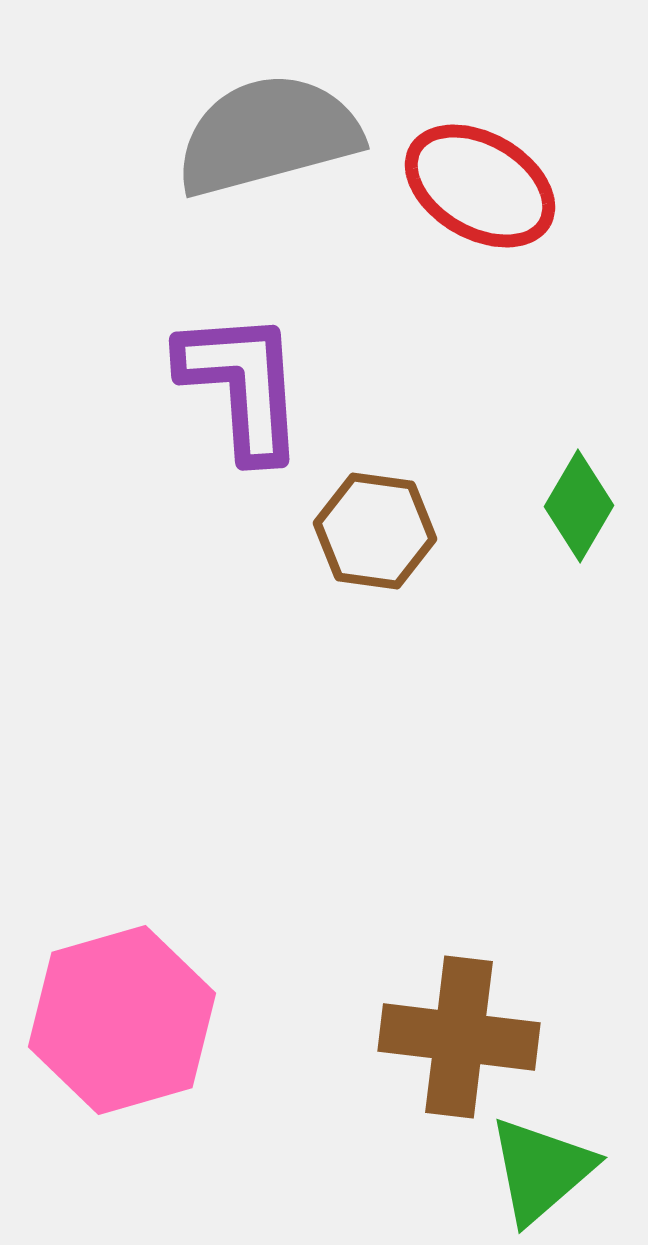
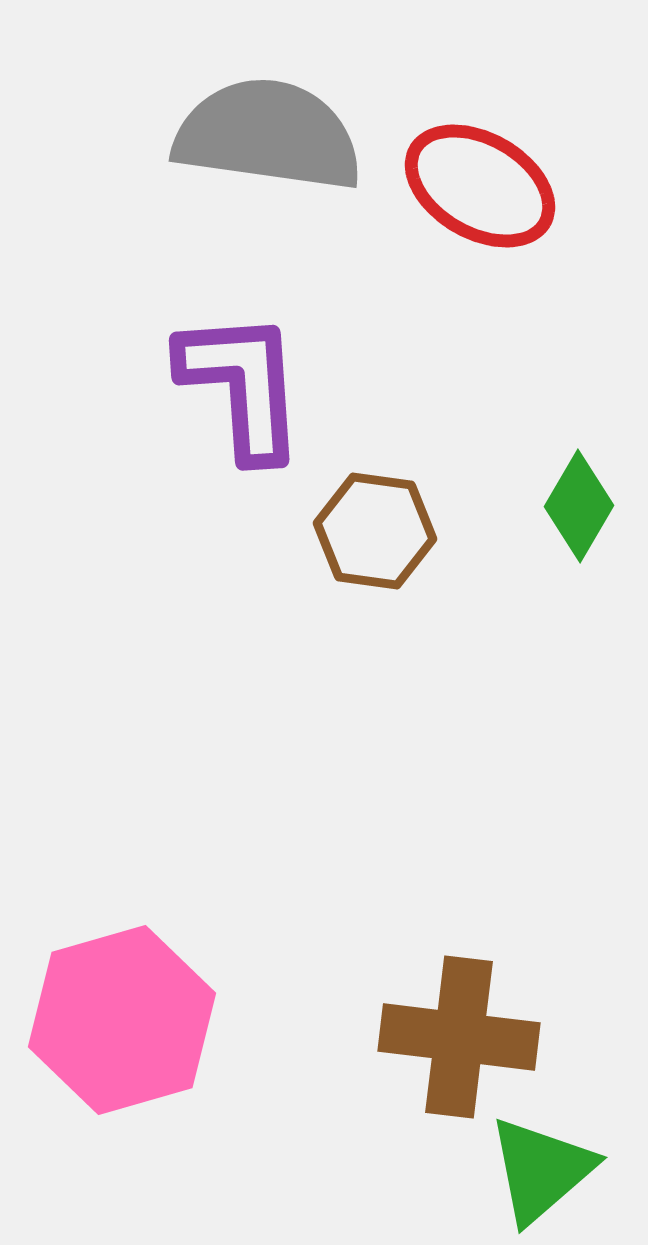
gray semicircle: rotated 23 degrees clockwise
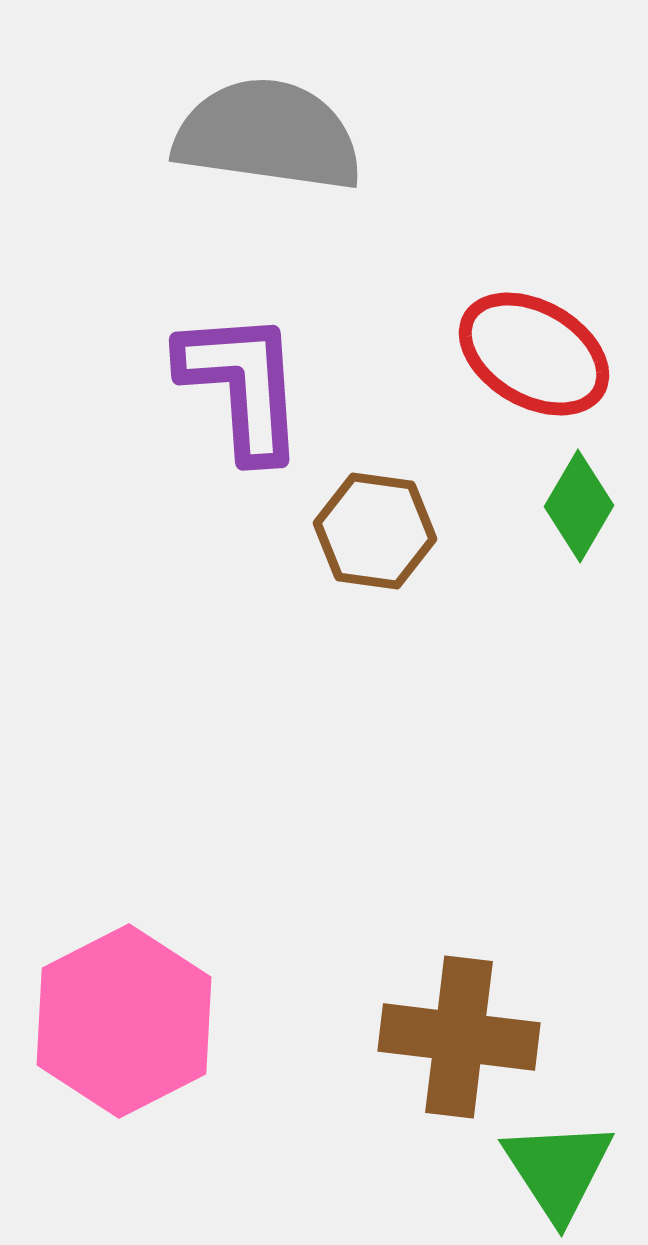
red ellipse: moved 54 px right, 168 px down
pink hexagon: moved 2 px right, 1 px down; rotated 11 degrees counterclockwise
green triangle: moved 17 px right; rotated 22 degrees counterclockwise
